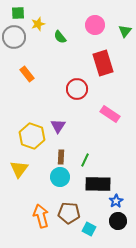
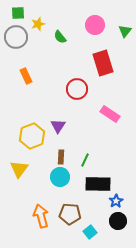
gray circle: moved 2 px right
orange rectangle: moved 1 px left, 2 px down; rotated 14 degrees clockwise
yellow hexagon: rotated 20 degrees clockwise
brown pentagon: moved 1 px right, 1 px down
cyan square: moved 1 px right, 3 px down; rotated 24 degrees clockwise
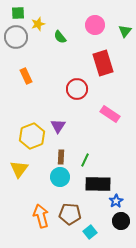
black circle: moved 3 px right
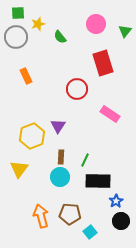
pink circle: moved 1 px right, 1 px up
black rectangle: moved 3 px up
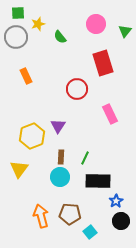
pink rectangle: rotated 30 degrees clockwise
green line: moved 2 px up
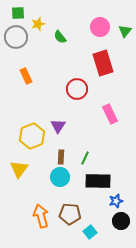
pink circle: moved 4 px right, 3 px down
blue star: rotated 16 degrees clockwise
